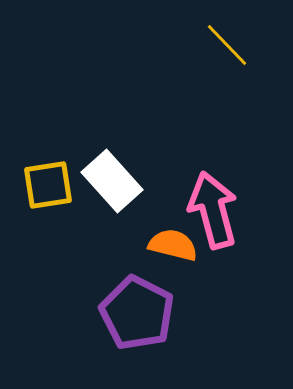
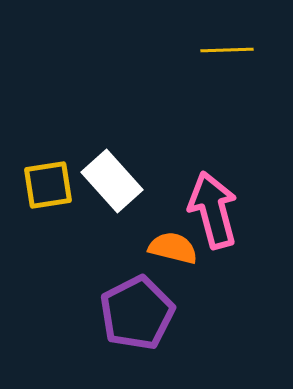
yellow line: moved 5 px down; rotated 48 degrees counterclockwise
orange semicircle: moved 3 px down
purple pentagon: rotated 18 degrees clockwise
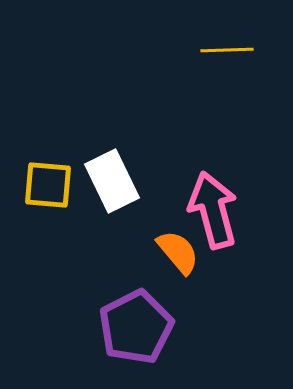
white rectangle: rotated 16 degrees clockwise
yellow square: rotated 14 degrees clockwise
orange semicircle: moved 5 px right, 4 px down; rotated 36 degrees clockwise
purple pentagon: moved 1 px left, 14 px down
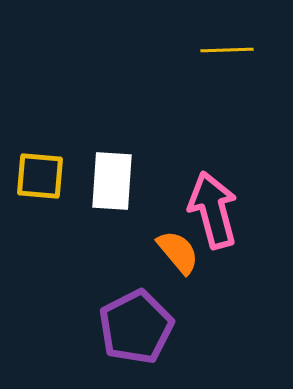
white rectangle: rotated 30 degrees clockwise
yellow square: moved 8 px left, 9 px up
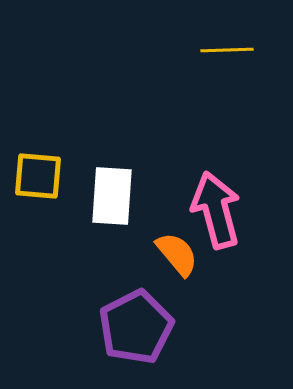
yellow square: moved 2 px left
white rectangle: moved 15 px down
pink arrow: moved 3 px right
orange semicircle: moved 1 px left, 2 px down
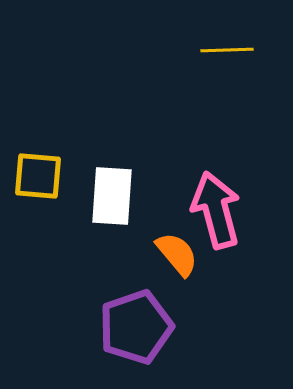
purple pentagon: rotated 8 degrees clockwise
